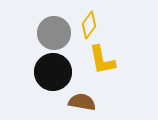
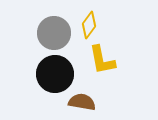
black circle: moved 2 px right, 2 px down
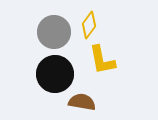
gray circle: moved 1 px up
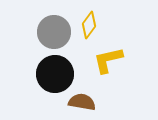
yellow L-shape: moved 6 px right; rotated 88 degrees clockwise
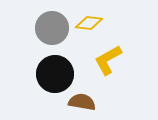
yellow diamond: moved 2 px up; rotated 60 degrees clockwise
gray circle: moved 2 px left, 4 px up
yellow L-shape: rotated 16 degrees counterclockwise
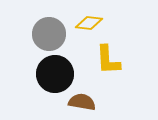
gray circle: moved 3 px left, 6 px down
yellow L-shape: rotated 64 degrees counterclockwise
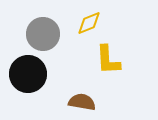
yellow diamond: rotated 28 degrees counterclockwise
gray circle: moved 6 px left
black circle: moved 27 px left
